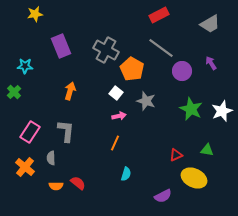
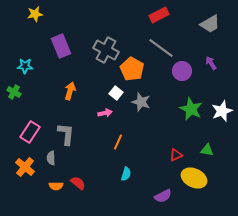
green cross: rotated 16 degrees counterclockwise
gray star: moved 5 px left, 1 px down
pink arrow: moved 14 px left, 3 px up
gray L-shape: moved 3 px down
orange line: moved 3 px right, 1 px up
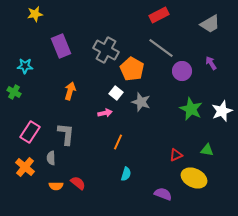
purple semicircle: moved 2 px up; rotated 132 degrees counterclockwise
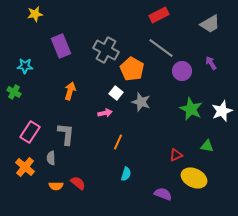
green triangle: moved 4 px up
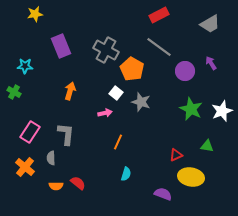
gray line: moved 2 px left, 1 px up
purple circle: moved 3 px right
yellow ellipse: moved 3 px left, 1 px up; rotated 15 degrees counterclockwise
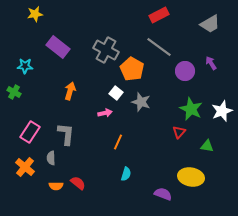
purple rectangle: moved 3 px left, 1 px down; rotated 30 degrees counterclockwise
red triangle: moved 3 px right, 23 px up; rotated 24 degrees counterclockwise
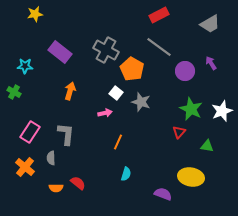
purple rectangle: moved 2 px right, 5 px down
orange semicircle: moved 2 px down
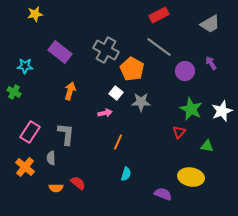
gray star: rotated 18 degrees counterclockwise
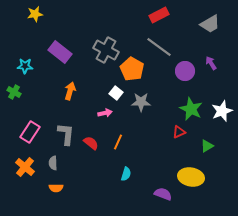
red triangle: rotated 24 degrees clockwise
green triangle: rotated 40 degrees counterclockwise
gray semicircle: moved 2 px right, 5 px down
red semicircle: moved 13 px right, 40 px up
